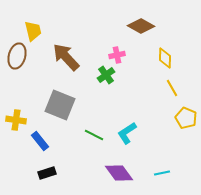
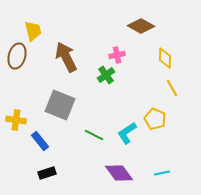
brown arrow: rotated 16 degrees clockwise
yellow pentagon: moved 31 px left, 1 px down
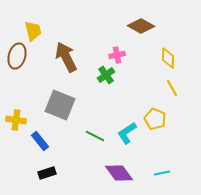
yellow diamond: moved 3 px right
green line: moved 1 px right, 1 px down
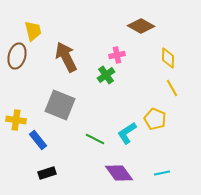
green line: moved 3 px down
blue rectangle: moved 2 px left, 1 px up
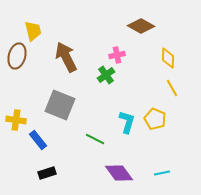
cyan L-shape: moved 11 px up; rotated 140 degrees clockwise
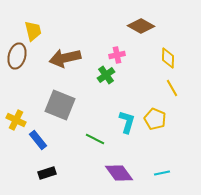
brown arrow: moved 1 px left, 1 px down; rotated 76 degrees counterclockwise
yellow cross: rotated 18 degrees clockwise
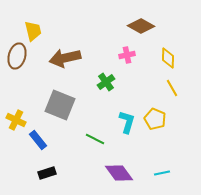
pink cross: moved 10 px right
green cross: moved 7 px down
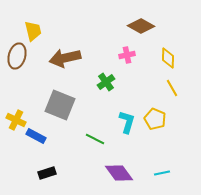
blue rectangle: moved 2 px left, 4 px up; rotated 24 degrees counterclockwise
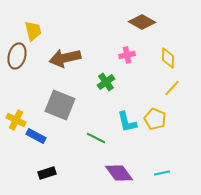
brown diamond: moved 1 px right, 4 px up
yellow line: rotated 72 degrees clockwise
cyan L-shape: rotated 150 degrees clockwise
green line: moved 1 px right, 1 px up
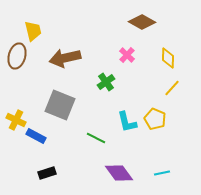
pink cross: rotated 35 degrees counterclockwise
